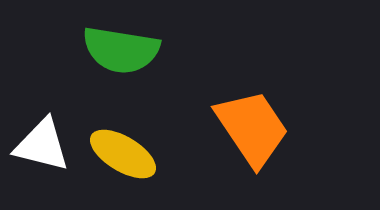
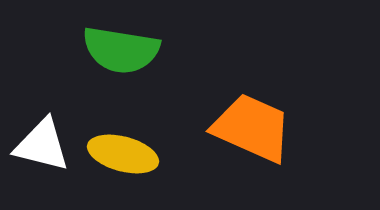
orange trapezoid: rotated 32 degrees counterclockwise
yellow ellipse: rotated 16 degrees counterclockwise
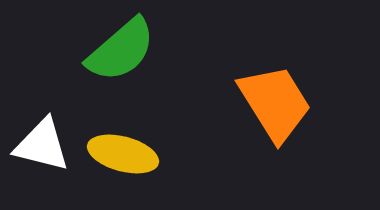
green semicircle: rotated 50 degrees counterclockwise
orange trapezoid: moved 23 px right, 25 px up; rotated 34 degrees clockwise
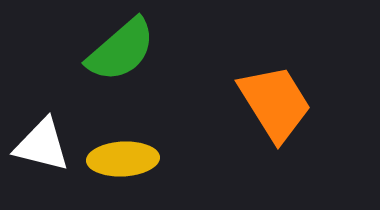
yellow ellipse: moved 5 px down; rotated 18 degrees counterclockwise
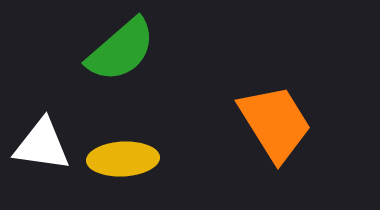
orange trapezoid: moved 20 px down
white triangle: rotated 6 degrees counterclockwise
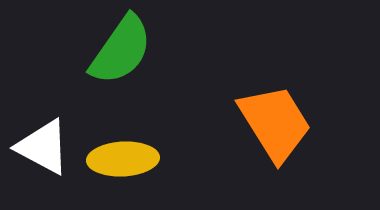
green semicircle: rotated 14 degrees counterclockwise
white triangle: moved 1 px right, 2 px down; rotated 20 degrees clockwise
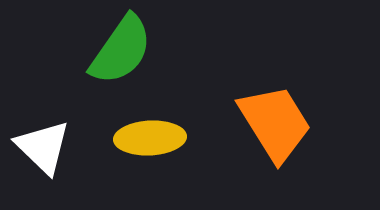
white triangle: rotated 16 degrees clockwise
yellow ellipse: moved 27 px right, 21 px up
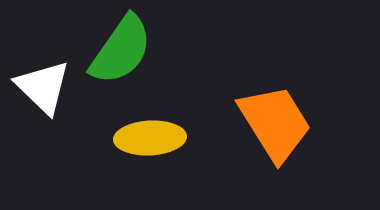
white triangle: moved 60 px up
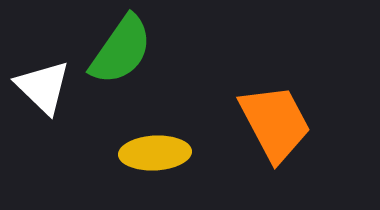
orange trapezoid: rotated 4 degrees clockwise
yellow ellipse: moved 5 px right, 15 px down
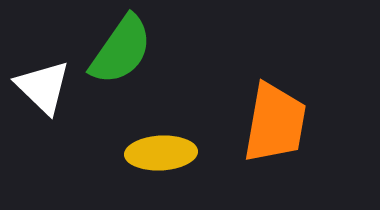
orange trapezoid: rotated 38 degrees clockwise
yellow ellipse: moved 6 px right
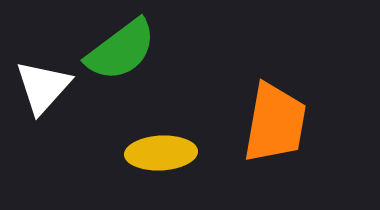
green semicircle: rotated 18 degrees clockwise
white triangle: rotated 28 degrees clockwise
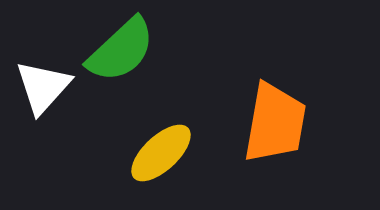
green semicircle: rotated 6 degrees counterclockwise
yellow ellipse: rotated 40 degrees counterclockwise
